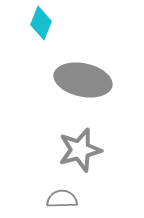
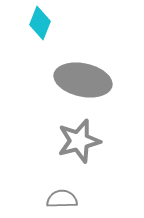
cyan diamond: moved 1 px left
gray star: moved 1 px left, 9 px up
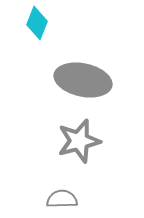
cyan diamond: moved 3 px left
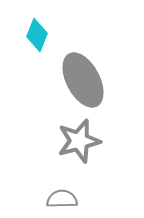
cyan diamond: moved 12 px down
gray ellipse: rotated 50 degrees clockwise
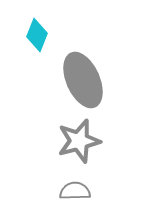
gray ellipse: rotated 4 degrees clockwise
gray semicircle: moved 13 px right, 8 px up
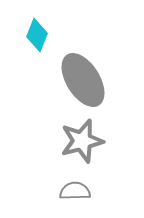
gray ellipse: rotated 8 degrees counterclockwise
gray star: moved 3 px right
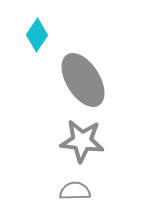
cyan diamond: rotated 12 degrees clockwise
gray star: rotated 21 degrees clockwise
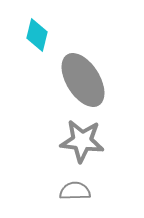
cyan diamond: rotated 20 degrees counterclockwise
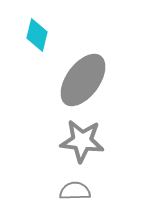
gray ellipse: rotated 68 degrees clockwise
